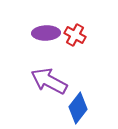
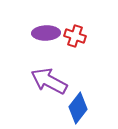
red cross: moved 1 px down; rotated 10 degrees counterclockwise
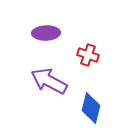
red cross: moved 13 px right, 19 px down
blue diamond: moved 13 px right; rotated 24 degrees counterclockwise
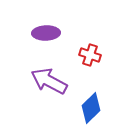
red cross: moved 2 px right
blue diamond: rotated 32 degrees clockwise
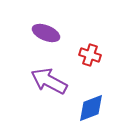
purple ellipse: rotated 24 degrees clockwise
blue diamond: rotated 24 degrees clockwise
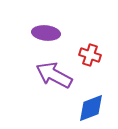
purple ellipse: rotated 16 degrees counterclockwise
purple arrow: moved 5 px right, 6 px up
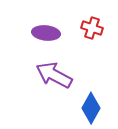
red cross: moved 2 px right, 27 px up
blue diamond: rotated 40 degrees counterclockwise
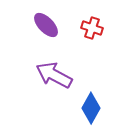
purple ellipse: moved 8 px up; rotated 40 degrees clockwise
